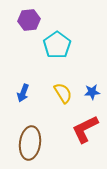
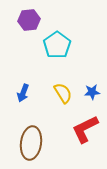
brown ellipse: moved 1 px right
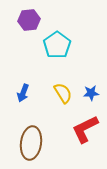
blue star: moved 1 px left, 1 px down
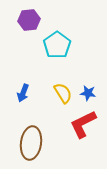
blue star: moved 3 px left; rotated 14 degrees clockwise
red L-shape: moved 2 px left, 5 px up
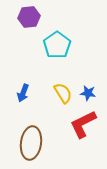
purple hexagon: moved 3 px up
